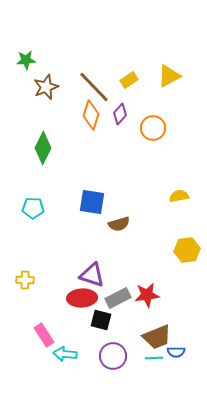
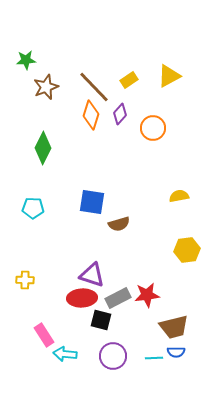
brown trapezoid: moved 17 px right, 10 px up; rotated 8 degrees clockwise
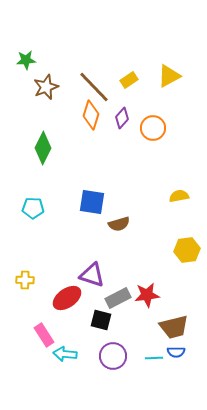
purple diamond: moved 2 px right, 4 px down
red ellipse: moved 15 px left; rotated 32 degrees counterclockwise
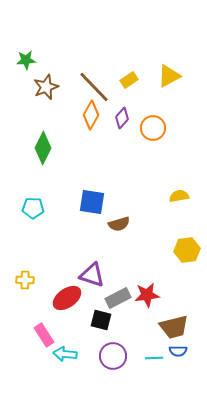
orange diamond: rotated 12 degrees clockwise
blue semicircle: moved 2 px right, 1 px up
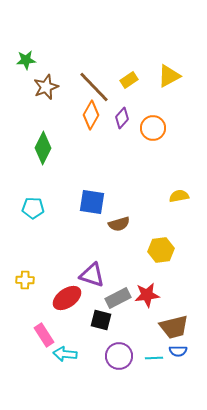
yellow hexagon: moved 26 px left
purple circle: moved 6 px right
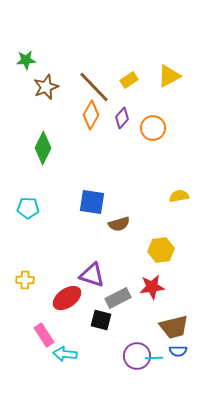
cyan pentagon: moved 5 px left
red star: moved 5 px right, 8 px up
purple circle: moved 18 px right
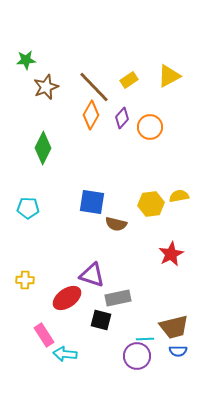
orange circle: moved 3 px left, 1 px up
brown semicircle: moved 3 px left; rotated 30 degrees clockwise
yellow hexagon: moved 10 px left, 46 px up
red star: moved 19 px right, 33 px up; rotated 20 degrees counterclockwise
gray rectangle: rotated 15 degrees clockwise
cyan line: moved 9 px left, 19 px up
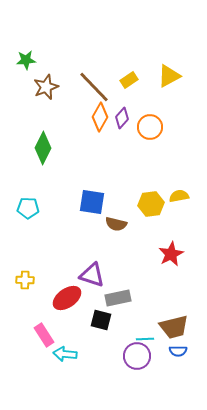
orange diamond: moved 9 px right, 2 px down
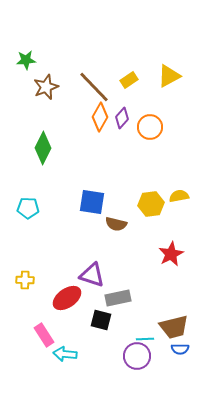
blue semicircle: moved 2 px right, 2 px up
